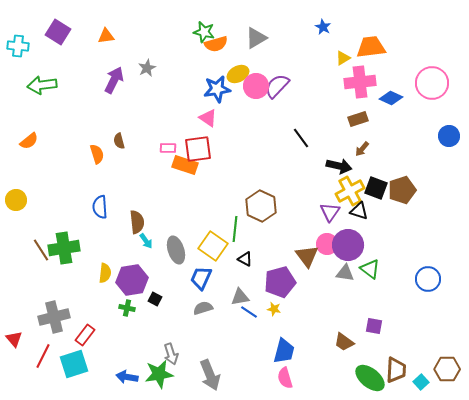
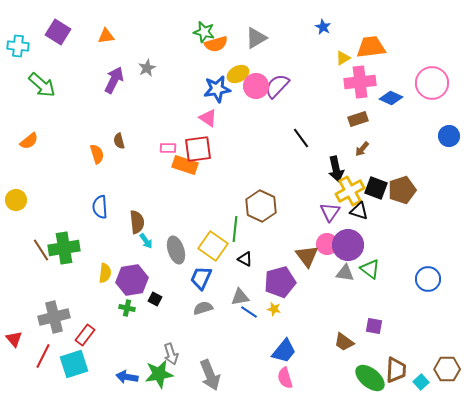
green arrow at (42, 85): rotated 132 degrees counterclockwise
black arrow at (339, 166): moved 3 px left, 3 px down; rotated 65 degrees clockwise
blue trapezoid at (284, 351): rotated 24 degrees clockwise
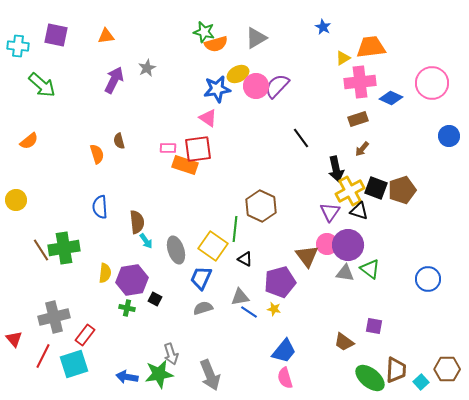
purple square at (58, 32): moved 2 px left, 3 px down; rotated 20 degrees counterclockwise
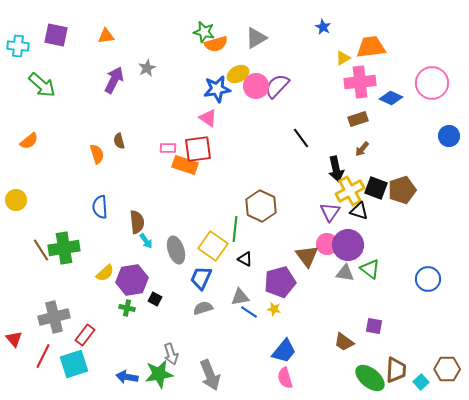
yellow semicircle at (105, 273): rotated 42 degrees clockwise
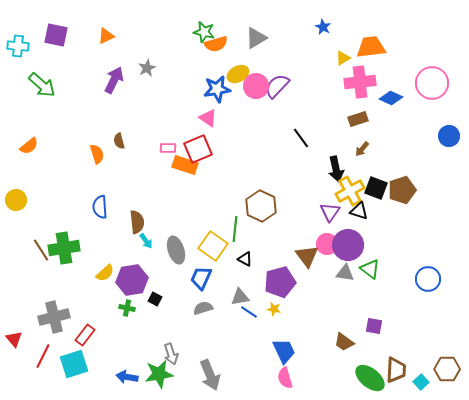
orange triangle at (106, 36): rotated 18 degrees counterclockwise
orange semicircle at (29, 141): moved 5 px down
red square at (198, 149): rotated 16 degrees counterclockwise
blue trapezoid at (284, 351): rotated 64 degrees counterclockwise
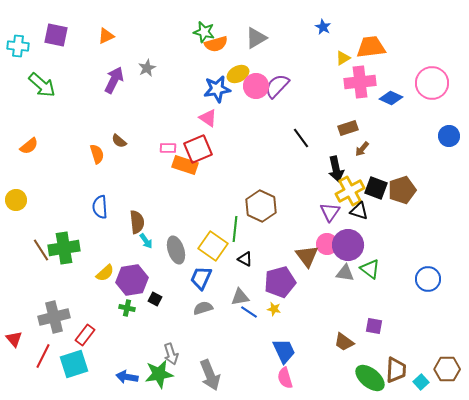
brown rectangle at (358, 119): moved 10 px left, 9 px down
brown semicircle at (119, 141): rotated 35 degrees counterclockwise
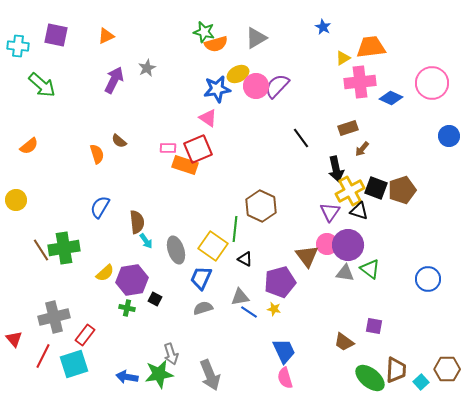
blue semicircle at (100, 207): rotated 35 degrees clockwise
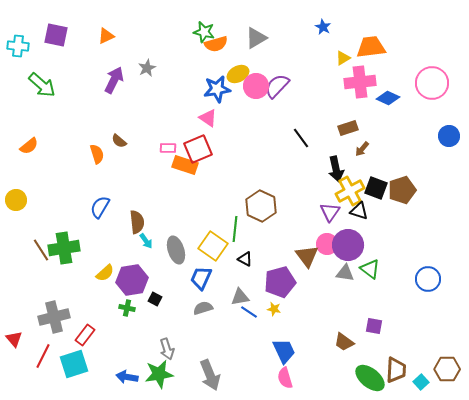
blue diamond at (391, 98): moved 3 px left
gray arrow at (171, 354): moved 4 px left, 5 px up
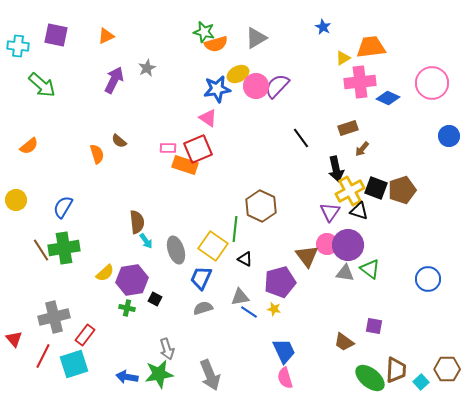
blue semicircle at (100, 207): moved 37 px left
